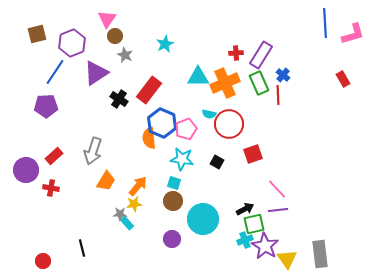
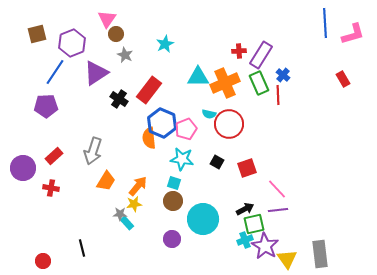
brown circle at (115, 36): moved 1 px right, 2 px up
red cross at (236, 53): moved 3 px right, 2 px up
red square at (253, 154): moved 6 px left, 14 px down
purple circle at (26, 170): moved 3 px left, 2 px up
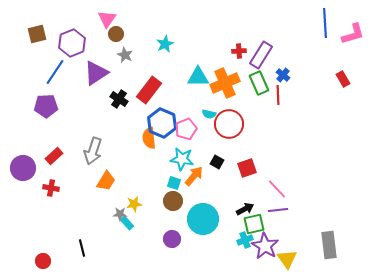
orange arrow at (138, 186): moved 56 px right, 10 px up
gray rectangle at (320, 254): moved 9 px right, 9 px up
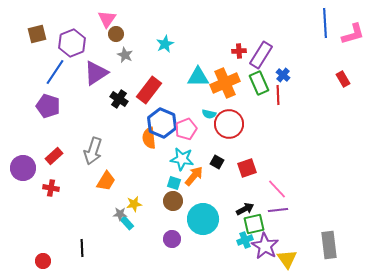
purple pentagon at (46, 106): moved 2 px right; rotated 20 degrees clockwise
black line at (82, 248): rotated 12 degrees clockwise
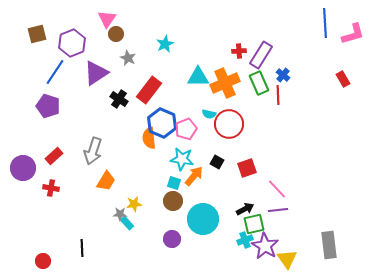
gray star at (125, 55): moved 3 px right, 3 px down
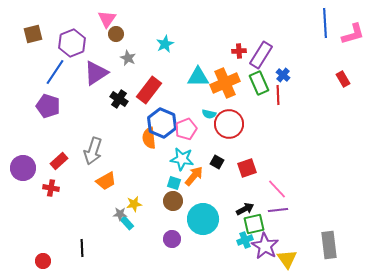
brown square at (37, 34): moved 4 px left
red rectangle at (54, 156): moved 5 px right, 5 px down
orange trapezoid at (106, 181): rotated 30 degrees clockwise
